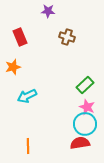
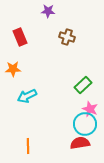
orange star: moved 2 px down; rotated 14 degrees clockwise
green rectangle: moved 2 px left
pink star: moved 3 px right, 2 px down
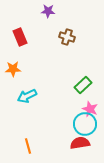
orange line: rotated 14 degrees counterclockwise
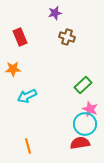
purple star: moved 7 px right, 2 px down; rotated 16 degrees counterclockwise
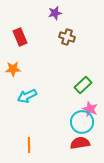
cyan circle: moved 3 px left, 2 px up
orange line: moved 1 px right, 1 px up; rotated 14 degrees clockwise
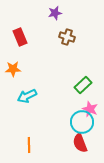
red semicircle: rotated 102 degrees counterclockwise
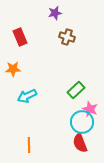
green rectangle: moved 7 px left, 5 px down
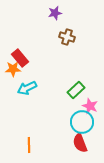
red rectangle: moved 21 px down; rotated 18 degrees counterclockwise
cyan arrow: moved 8 px up
pink star: moved 3 px up
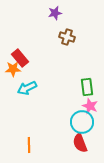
green rectangle: moved 11 px right, 3 px up; rotated 54 degrees counterclockwise
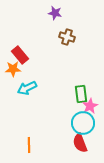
purple star: rotated 24 degrees clockwise
red rectangle: moved 3 px up
green rectangle: moved 6 px left, 7 px down
pink star: rotated 21 degrees clockwise
cyan circle: moved 1 px right, 1 px down
